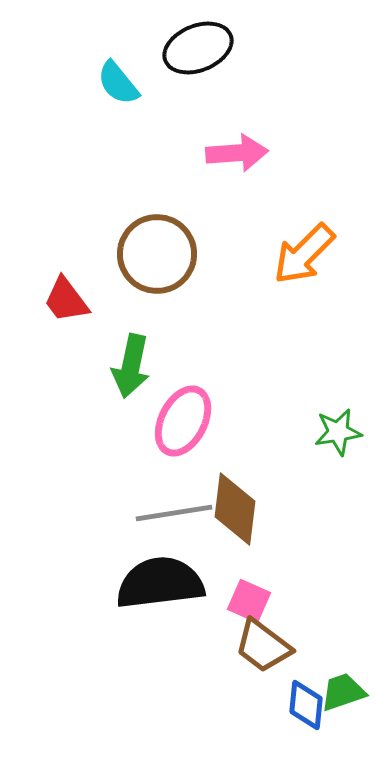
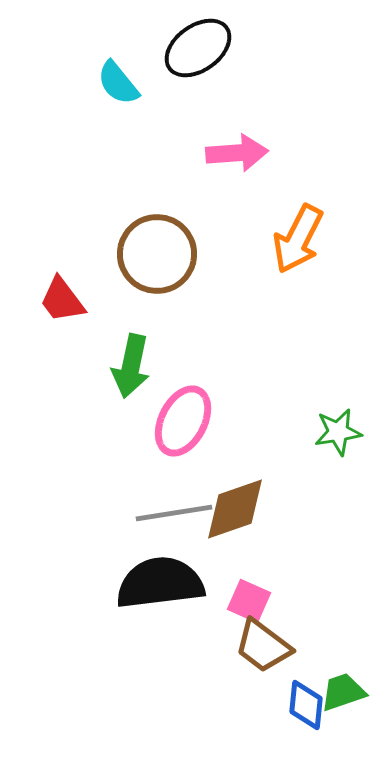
black ellipse: rotated 14 degrees counterclockwise
orange arrow: moved 6 px left, 15 px up; rotated 18 degrees counterclockwise
red trapezoid: moved 4 px left
brown diamond: rotated 64 degrees clockwise
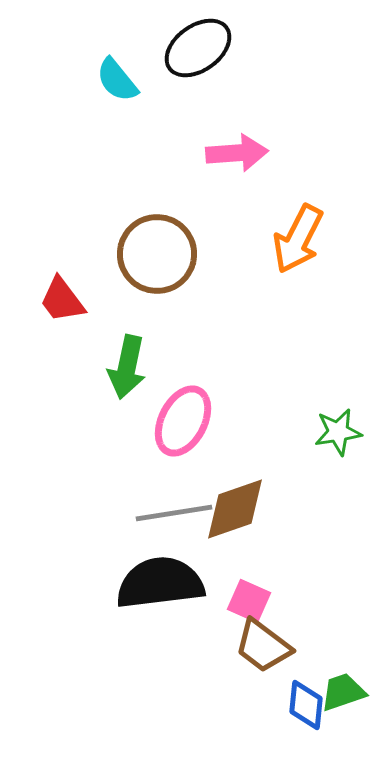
cyan semicircle: moved 1 px left, 3 px up
green arrow: moved 4 px left, 1 px down
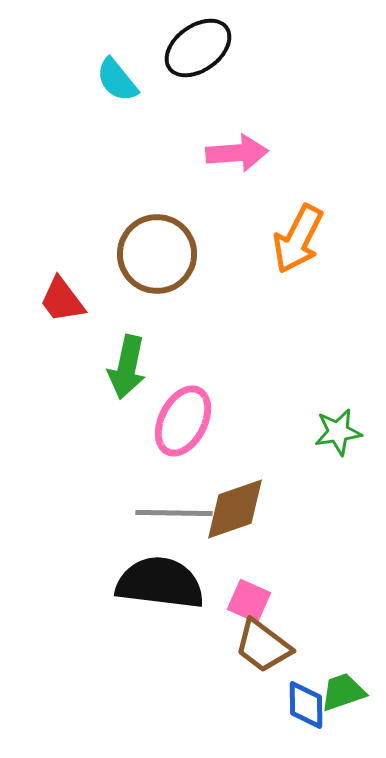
gray line: rotated 10 degrees clockwise
black semicircle: rotated 14 degrees clockwise
blue diamond: rotated 6 degrees counterclockwise
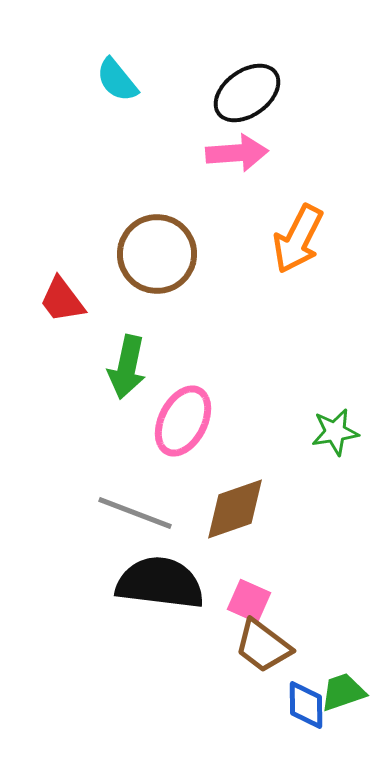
black ellipse: moved 49 px right, 45 px down
green star: moved 3 px left
gray line: moved 39 px left; rotated 20 degrees clockwise
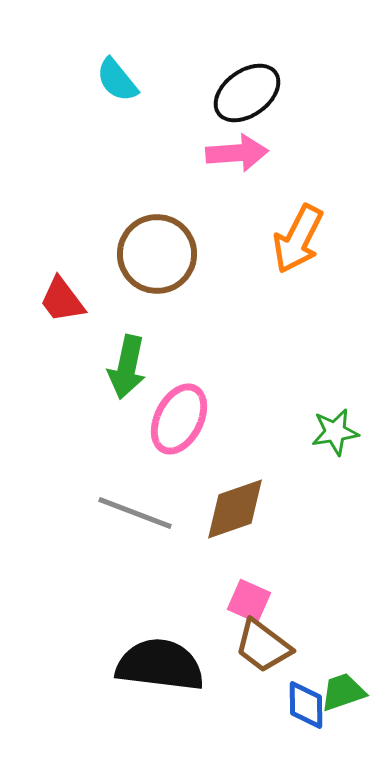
pink ellipse: moved 4 px left, 2 px up
black semicircle: moved 82 px down
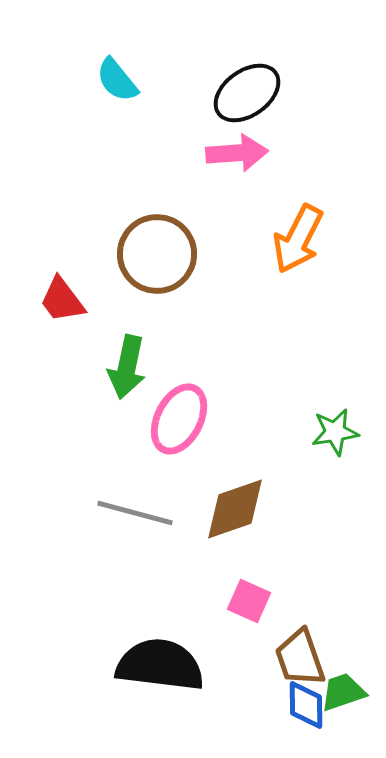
gray line: rotated 6 degrees counterclockwise
brown trapezoid: moved 37 px right, 12 px down; rotated 34 degrees clockwise
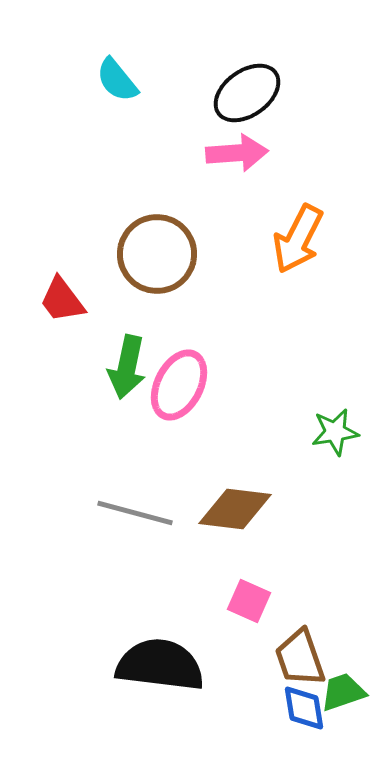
pink ellipse: moved 34 px up
brown diamond: rotated 26 degrees clockwise
blue diamond: moved 2 px left, 3 px down; rotated 9 degrees counterclockwise
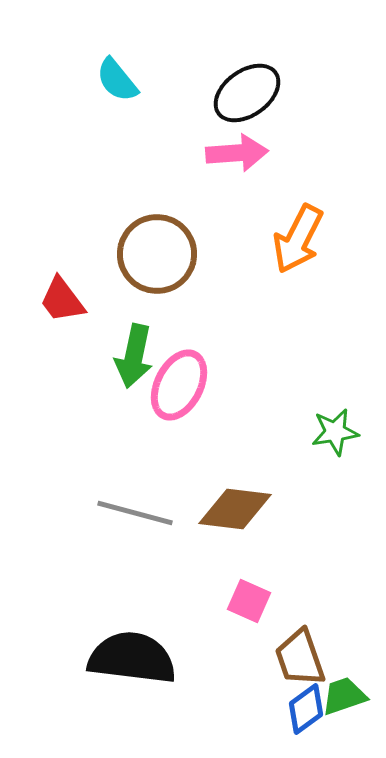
green arrow: moved 7 px right, 11 px up
black semicircle: moved 28 px left, 7 px up
green trapezoid: moved 1 px right, 4 px down
blue diamond: moved 2 px right, 1 px down; rotated 63 degrees clockwise
